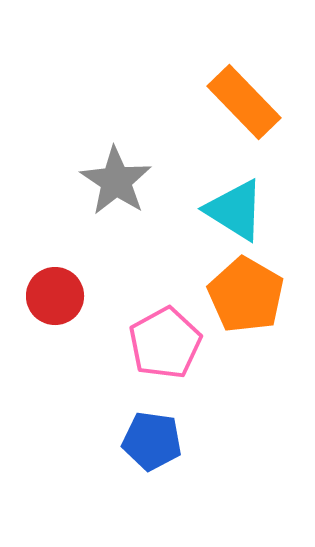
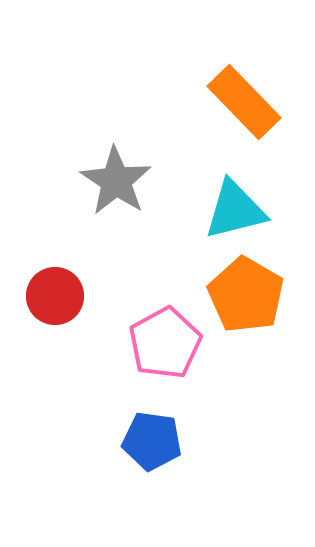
cyan triangle: rotated 46 degrees counterclockwise
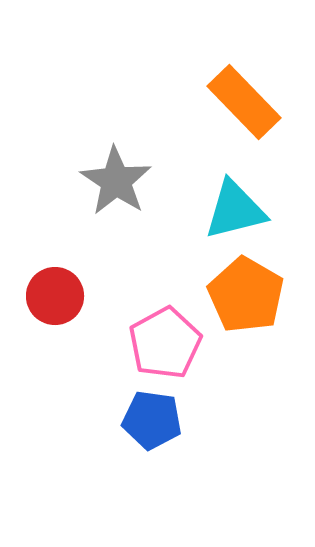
blue pentagon: moved 21 px up
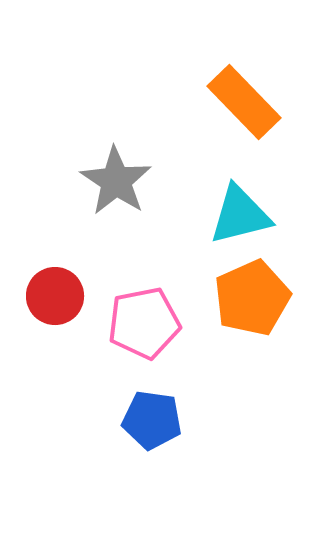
cyan triangle: moved 5 px right, 5 px down
orange pentagon: moved 6 px right, 3 px down; rotated 18 degrees clockwise
pink pentagon: moved 21 px left, 20 px up; rotated 18 degrees clockwise
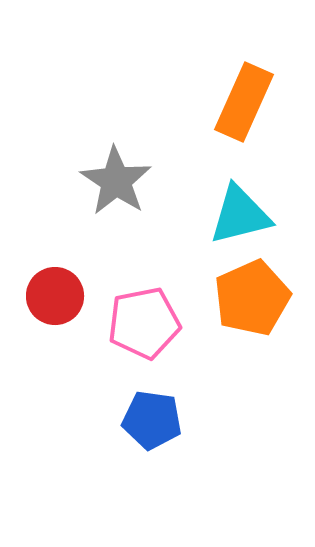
orange rectangle: rotated 68 degrees clockwise
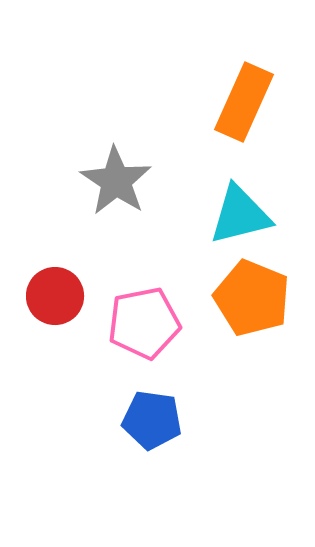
orange pentagon: rotated 26 degrees counterclockwise
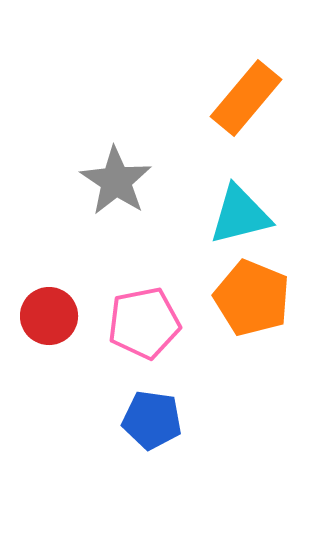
orange rectangle: moved 2 px right, 4 px up; rotated 16 degrees clockwise
red circle: moved 6 px left, 20 px down
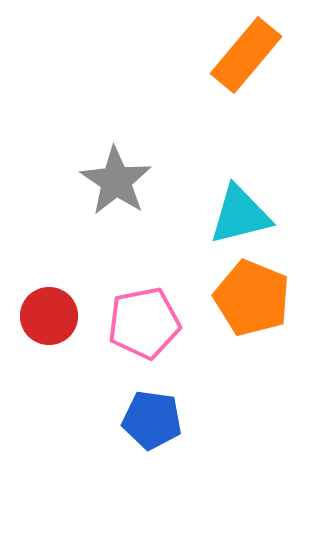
orange rectangle: moved 43 px up
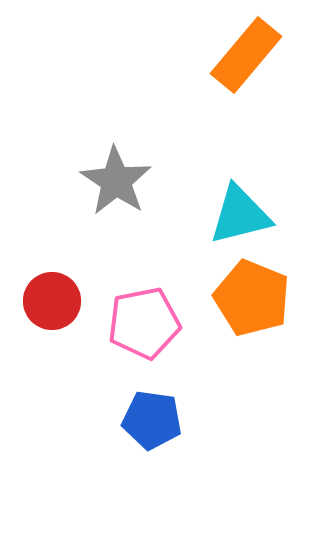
red circle: moved 3 px right, 15 px up
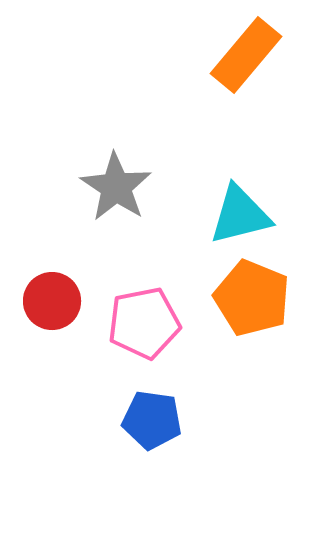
gray star: moved 6 px down
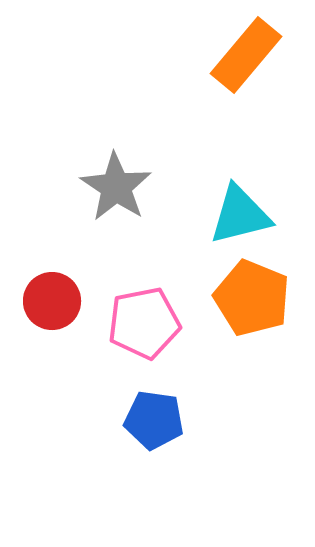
blue pentagon: moved 2 px right
